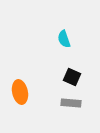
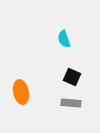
orange ellipse: moved 1 px right
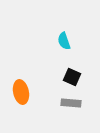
cyan semicircle: moved 2 px down
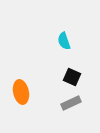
gray rectangle: rotated 30 degrees counterclockwise
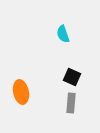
cyan semicircle: moved 1 px left, 7 px up
gray rectangle: rotated 60 degrees counterclockwise
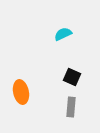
cyan semicircle: rotated 84 degrees clockwise
gray rectangle: moved 4 px down
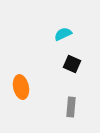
black square: moved 13 px up
orange ellipse: moved 5 px up
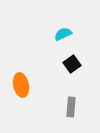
black square: rotated 30 degrees clockwise
orange ellipse: moved 2 px up
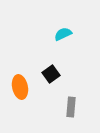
black square: moved 21 px left, 10 px down
orange ellipse: moved 1 px left, 2 px down
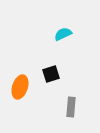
black square: rotated 18 degrees clockwise
orange ellipse: rotated 30 degrees clockwise
